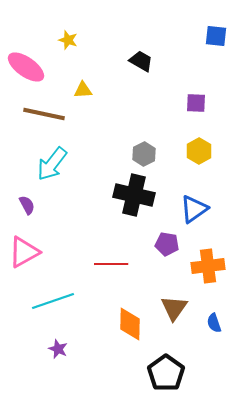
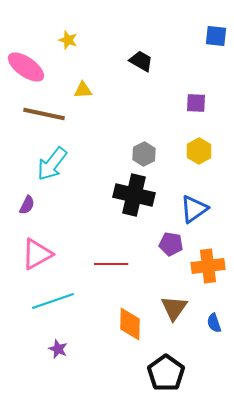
purple semicircle: rotated 54 degrees clockwise
purple pentagon: moved 4 px right
pink triangle: moved 13 px right, 2 px down
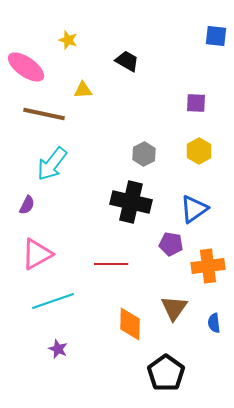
black trapezoid: moved 14 px left
black cross: moved 3 px left, 7 px down
blue semicircle: rotated 12 degrees clockwise
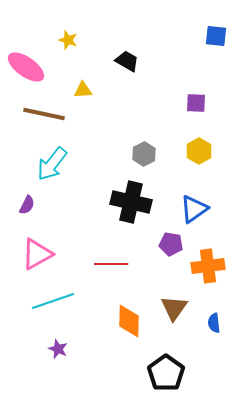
orange diamond: moved 1 px left, 3 px up
